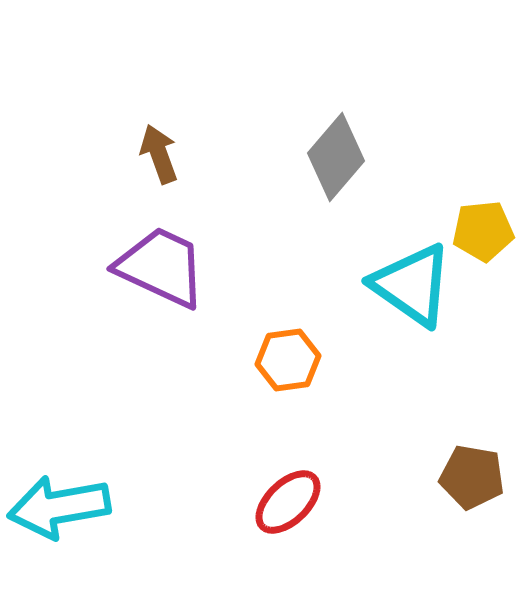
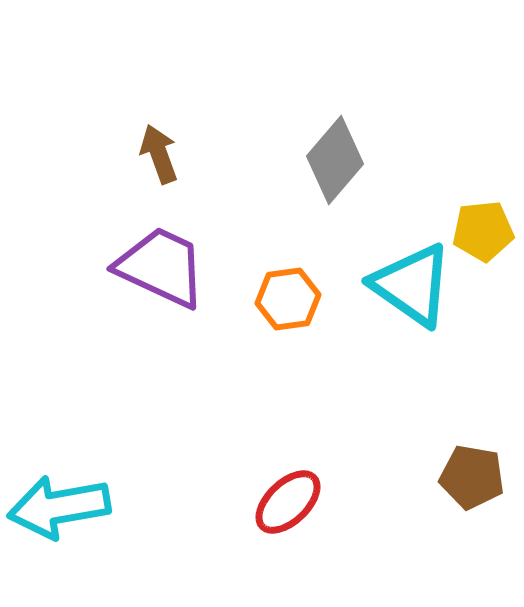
gray diamond: moved 1 px left, 3 px down
orange hexagon: moved 61 px up
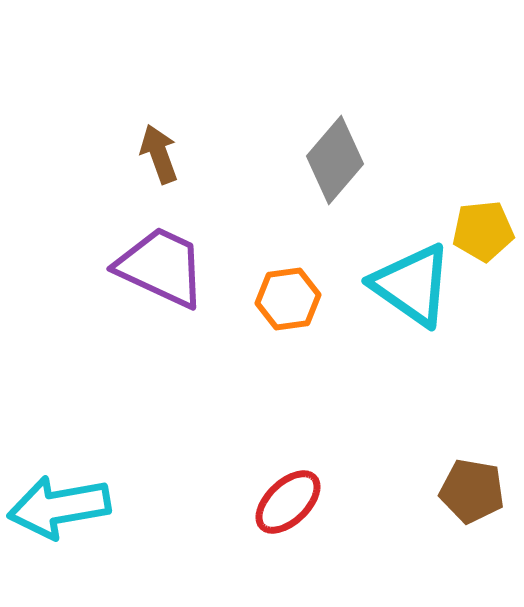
brown pentagon: moved 14 px down
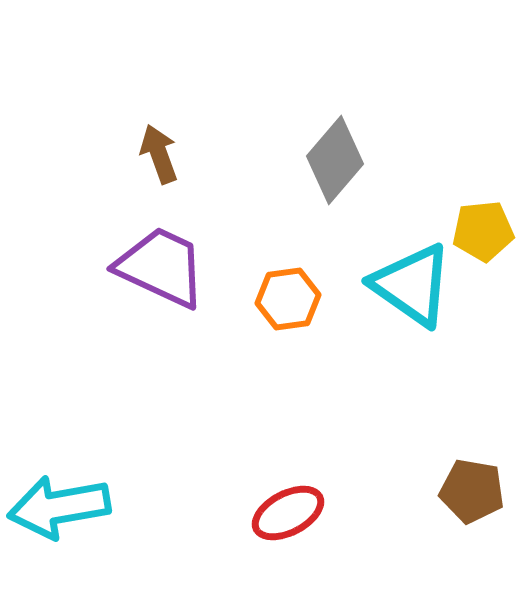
red ellipse: moved 11 px down; rotated 16 degrees clockwise
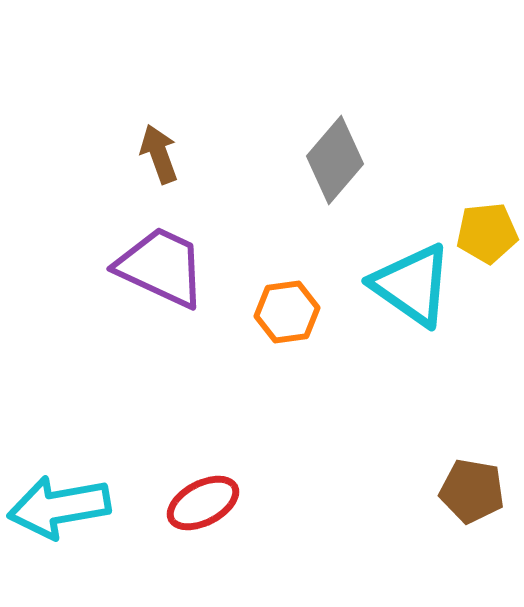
yellow pentagon: moved 4 px right, 2 px down
orange hexagon: moved 1 px left, 13 px down
red ellipse: moved 85 px left, 10 px up
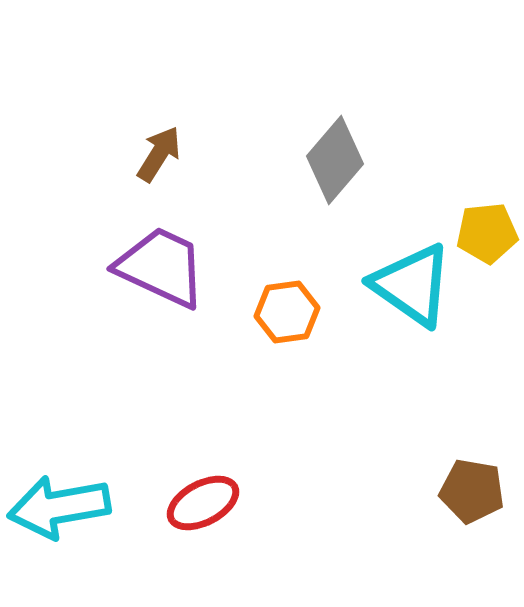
brown arrow: rotated 52 degrees clockwise
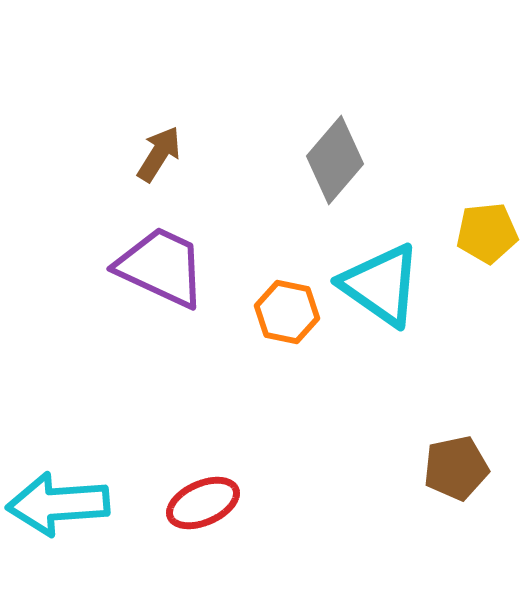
cyan triangle: moved 31 px left
orange hexagon: rotated 20 degrees clockwise
brown pentagon: moved 16 px left, 23 px up; rotated 22 degrees counterclockwise
red ellipse: rotated 4 degrees clockwise
cyan arrow: moved 1 px left, 3 px up; rotated 6 degrees clockwise
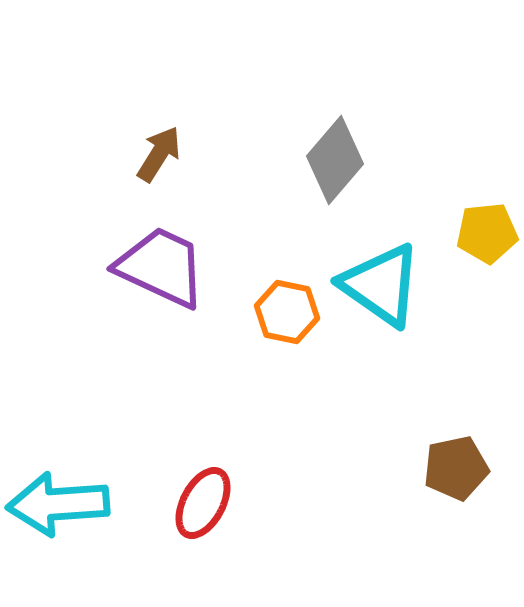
red ellipse: rotated 38 degrees counterclockwise
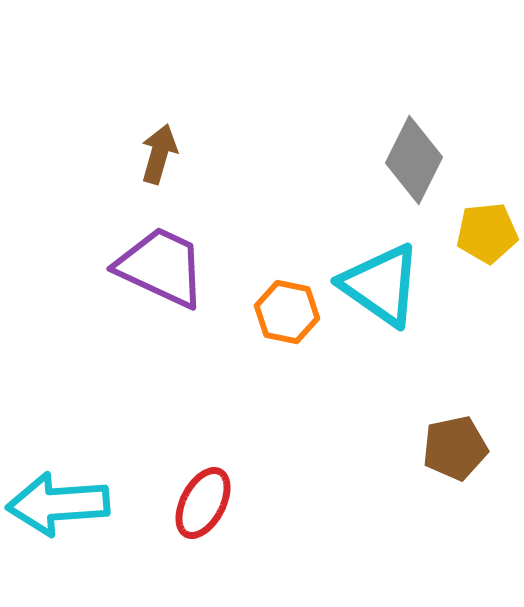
brown arrow: rotated 16 degrees counterclockwise
gray diamond: moved 79 px right; rotated 14 degrees counterclockwise
brown pentagon: moved 1 px left, 20 px up
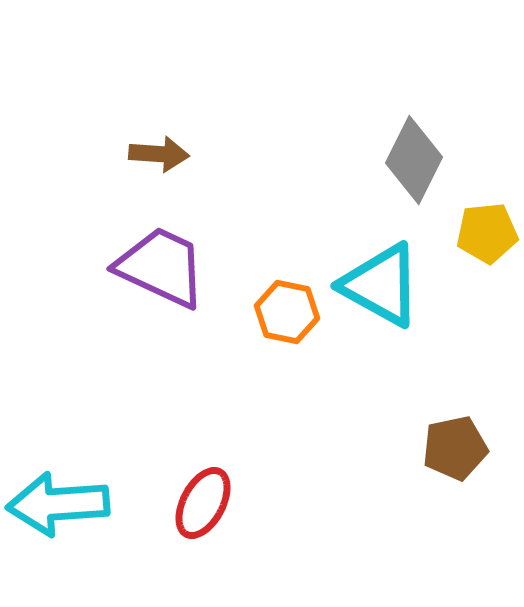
brown arrow: rotated 78 degrees clockwise
cyan triangle: rotated 6 degrees counterclockwise
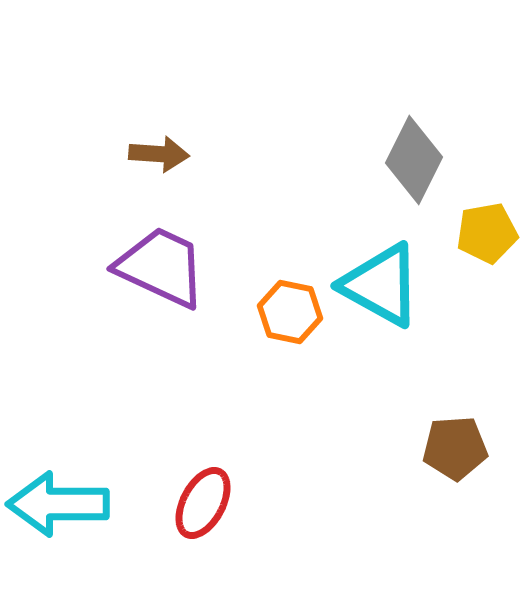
yellow pentagon: rotated 4 degrees counterclockwise
orange hexagon: moved 3 px right
brown pentagon: rotated 8 degrees clockwise
cyan arrow: rotated 4 degrees clockwise
